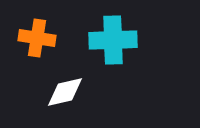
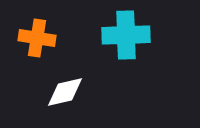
cyan cross: moved 13 px right, 5 px up
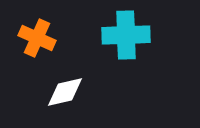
orange cross: rotated 15 degrees clockwise
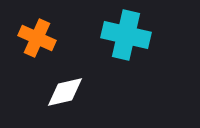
cyan cross: rotated 15 degrees clockwise
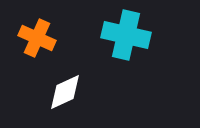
white diamond: rotated 12 degrees counterclockwise
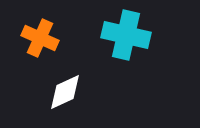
orange cross: moved 3 px right
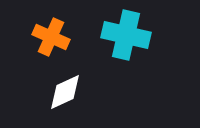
orange cross: moved 11 px right, 1 px up
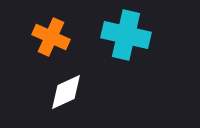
white diamond: moved 1 px right
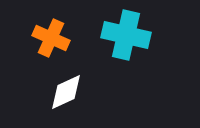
orange cross: moved 1 px down
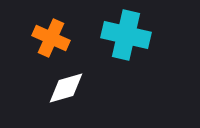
white diamond: moved 4 px up; rotated 9 degrees clockwise
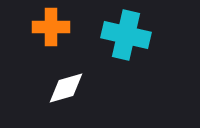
orange cross: moved 11 px up; rotated 24 degrees counterclockwise
